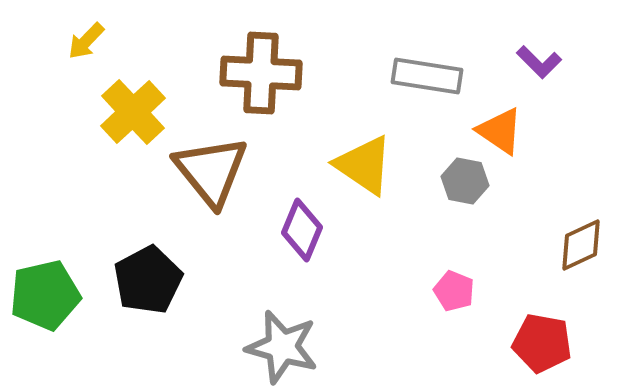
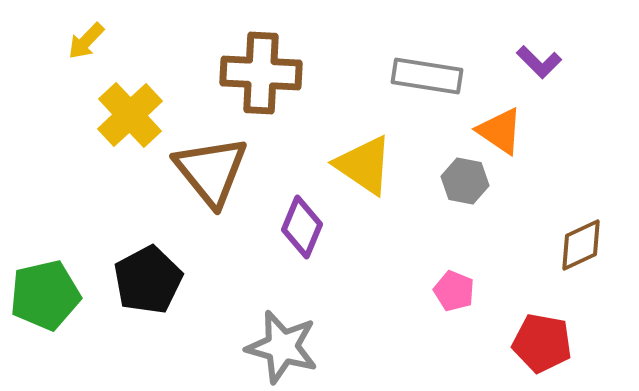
yellow cross: moved 3 px left, 3 px down
purple diamond: moved 3 px up
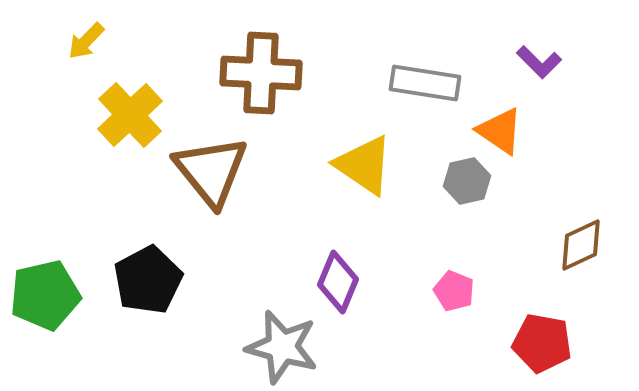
gray rectangle: moved 2 px left, 7 px down
gray hexagon: moved 2 px right; rotated 24 degrees counterclockwise
purple diamond: moved 36 px right, 55 px down
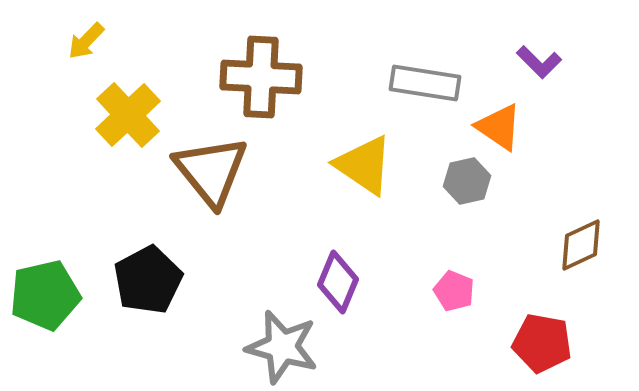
brown cross: moved 4 px down
yellow cross: moved 2 px left
orange triangle: moved 1 px left, 4 px up
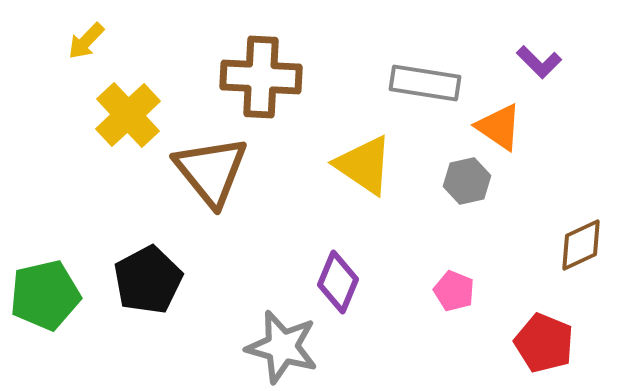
red pentagon: moved 2 px right; rotated 12 degrees clockwise
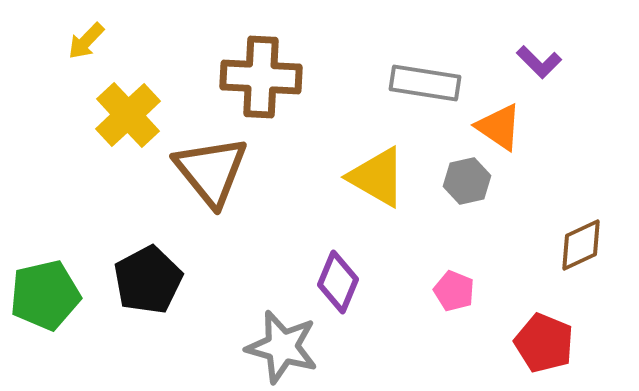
yellow triangle: moved 13 px right, 12 px down; rotated 4 degrees counterclockwise
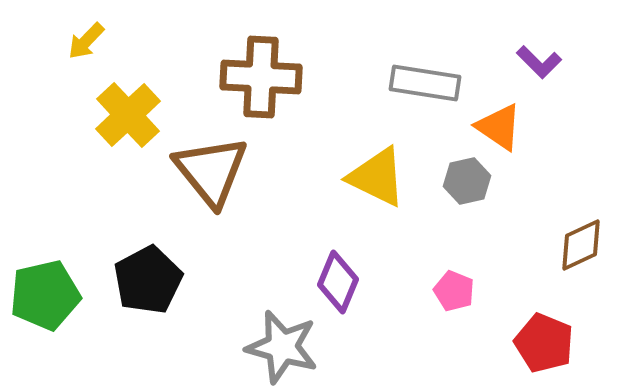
yellow triangle: rotated 4 degrees counterclockwise
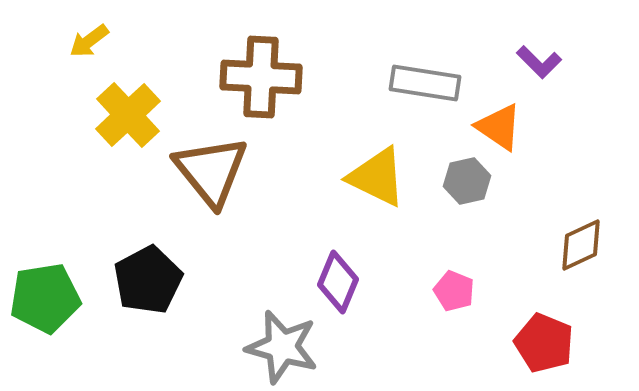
yellow arrow: moved 3 px right; rotated 9 degrees clockwise
green pentagon: moved 3 px down; rotated 4 degrees clockwise
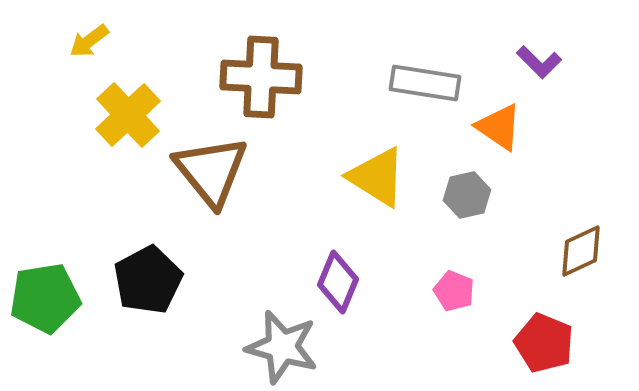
yellow triangle: rotated 6 degrees clockwise
gray hexagon: moved 14 px down
brown diamond: moved 6 px down
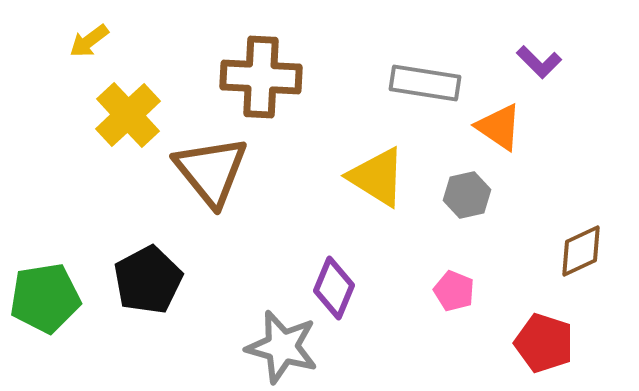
purple diamond: moved 4 px left, 6 px down
red pentagon: rotated 4 degrees counterclockwise
